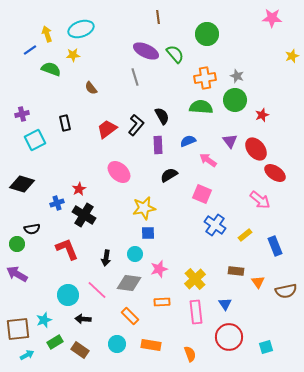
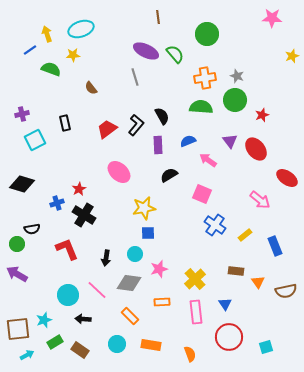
red ellipse at (275, 173): moved 12 px right, 5 px down
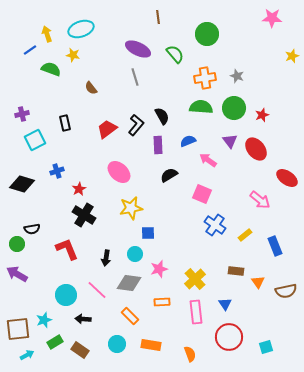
purple ellipse at (146, 51): moved 8 px left, 2 px up
yellow star at (73, 55): rotated 16 degrees clockwise
green circle at (235, 100): moved 1 px left, 8 px down
blue cross at (57, 203): moved 32 px up
yellow star at (144, 208): moved 13 px left
cyan circle at (68, 295): moved 2 px left
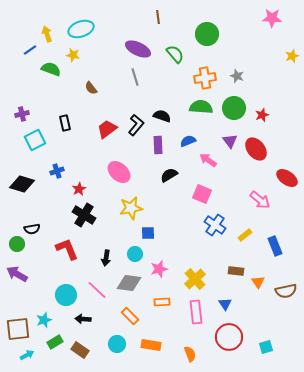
black semicircle at (162, 116): rotated 42 degrees counterclockwise
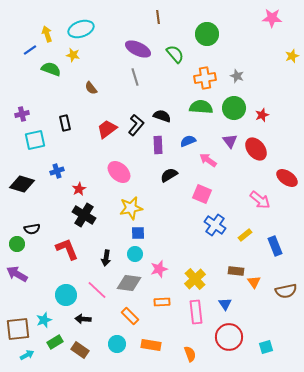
cyan square at (35, 140): rotated 15 degrees clockwise
blue square at (148, 233): moved 10 px left
orange triangle at (258, 282): moved 4 px left
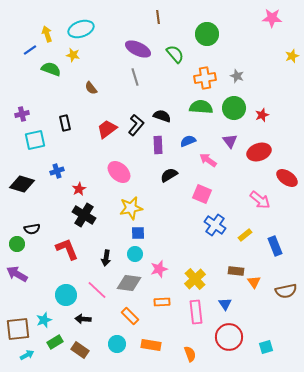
red ellipse at (256, 149): moved 3 px right, 3 px down; rotated 70 degrees counterclockwise
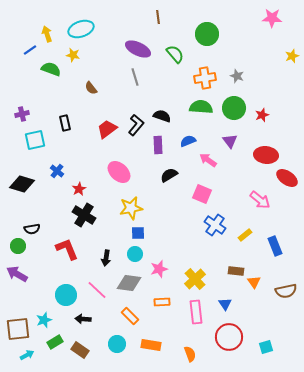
red ellipse at (259, 152): moved 7 px right, 3 px down; rotated 25 degrees clockwise
blue cross at (57, 171): rotated 32 degrees counterclockwise
green circle at (17, 244): moved 1 px right, 2 px down
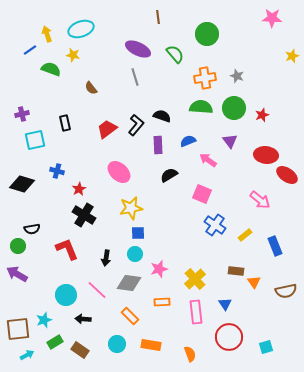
blue cross at (57, 171): rotated 24 degrees counterclockwise
red ellipse at (287, 178): moved 3 px up
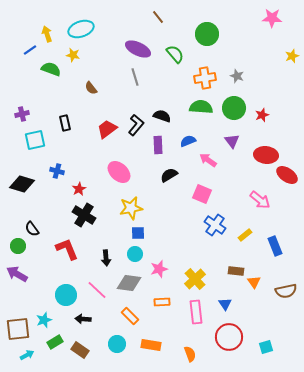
brown line at (158, 17): rotated 32 degrees counterclockwise
purple triangle at (230, 141): moved 2 px right
black semicircle at (32, 229): rotated 63 degrees clockwise
black arrow at (106, 258): rotated 14 degrees counterclockwise
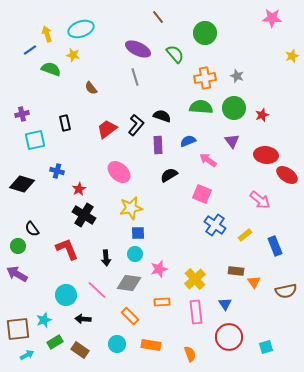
green circle at (207, 34): moved 2 px left, 1 px up
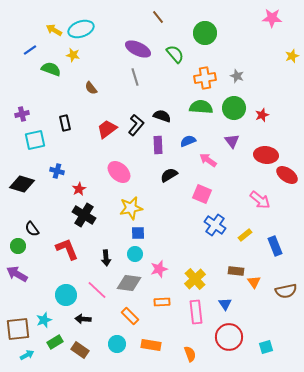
yellow arrow at (47, 34): moved 7 px right, 4 px up; rotated 42 degrees counterclockwise
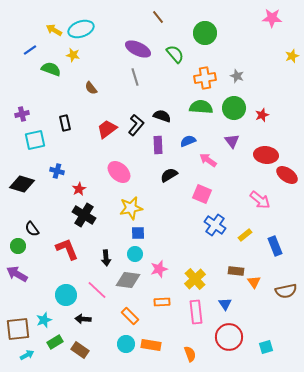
gray diamond at (129, 283): moved 1 px left, 3 px up
cyan circle at (117, 344): moved 9 px right
